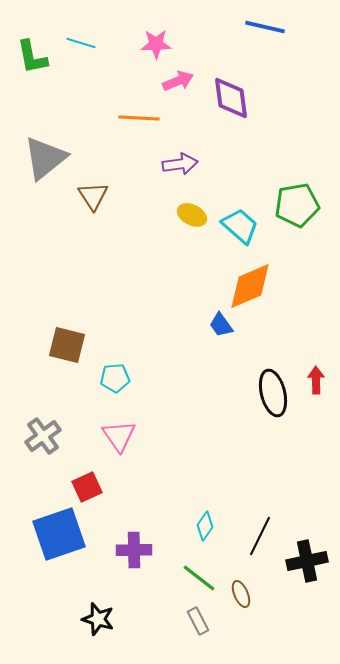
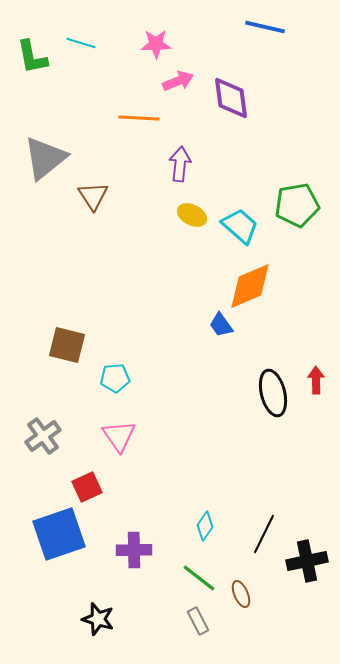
purple arrow: rotated 76 degrees counterclockwise
black line: moved 4 px right, 2 px up
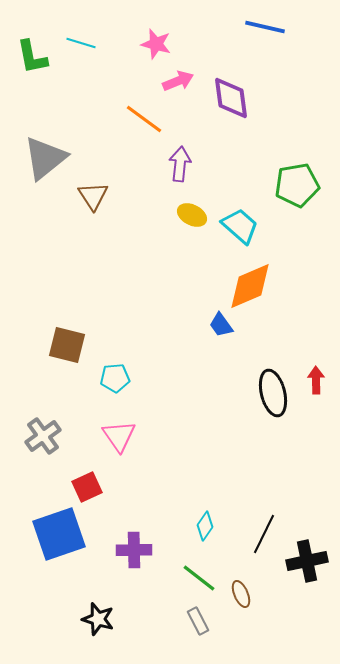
pink star: rotated 16 degrees clockwise
orange line: moved 5 px right, 1 px down; rotated 33 degrees clockwise
green pentagon: moved 20 px up
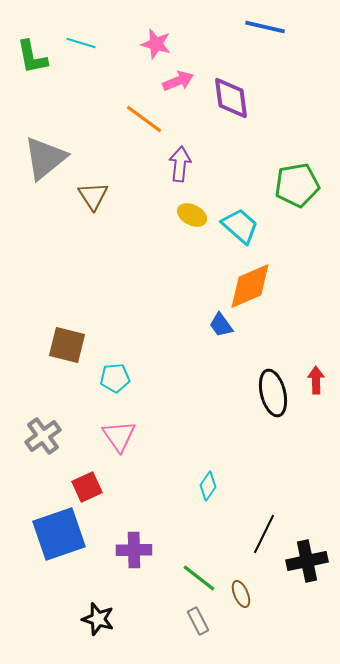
cyan diamond: moved 3 px right, 40 px up
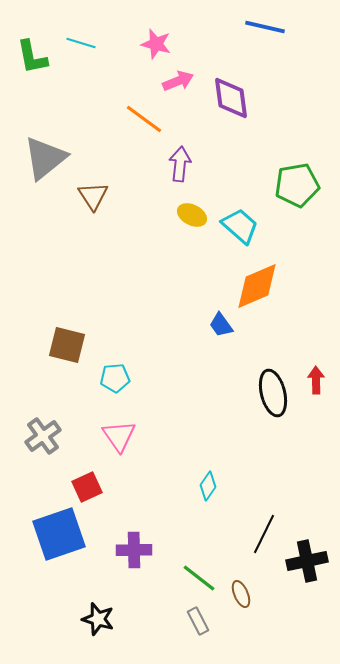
orange diamond: moved 7 px right
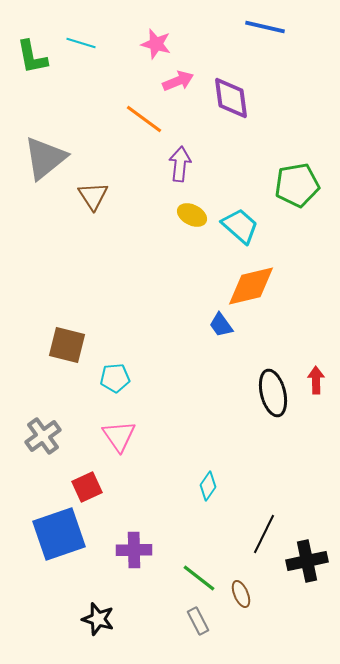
orange diamond: moved 6 px left; rotated 10 degrees clockwise
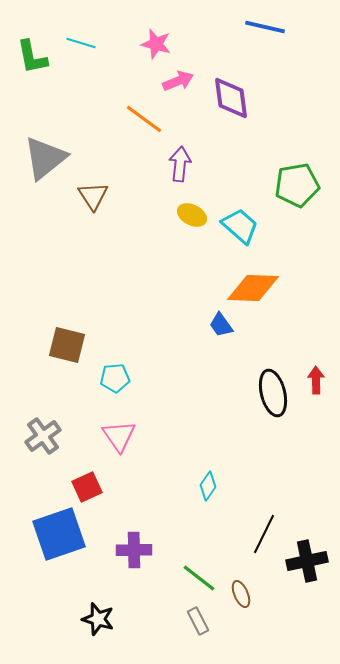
orange diamond: moved 2 px right, 2 px down; rotated 16 degrees clockwise
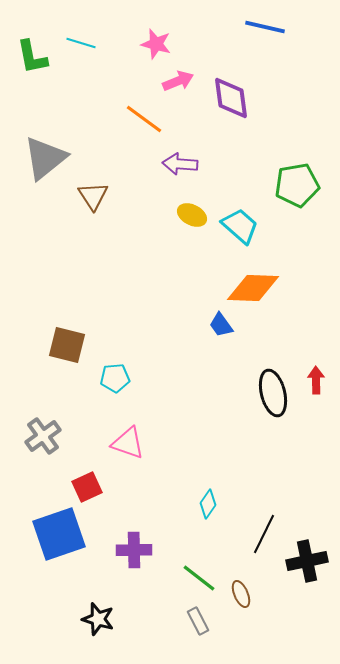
purple arrow: rotated 92 degrees counterclockwise
pink triangle: moved 9 px right, 7 px down; rotated 36 degrees counterclockwise
cyan diamond: moved 18 px down
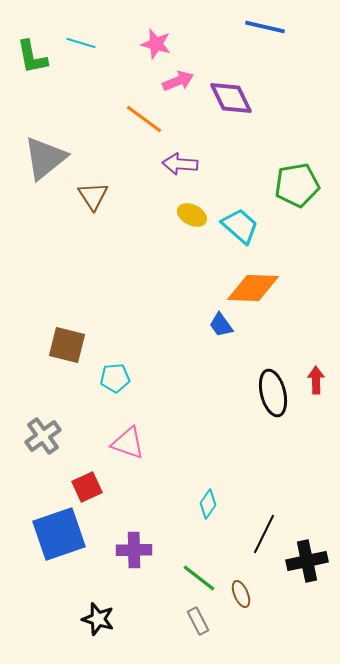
purple diamond: rotated 18 degrees counterclockwise
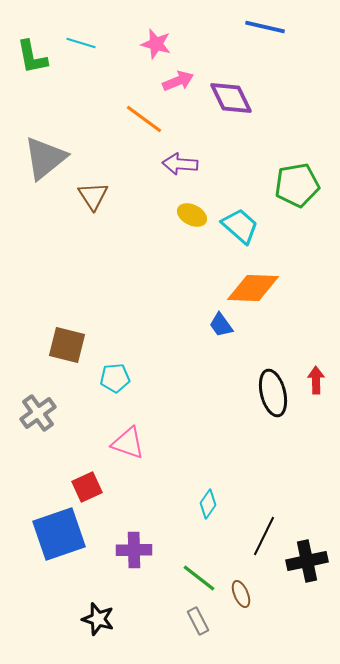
gray cross: moved 5 px left, 23 px up
black line: moved 2 px down
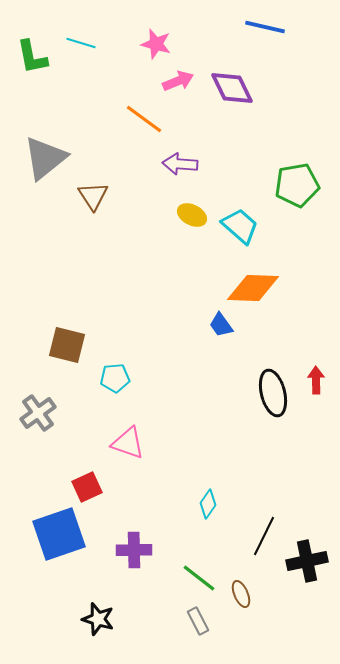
purple diamond: moved 1 px right, 10 px up
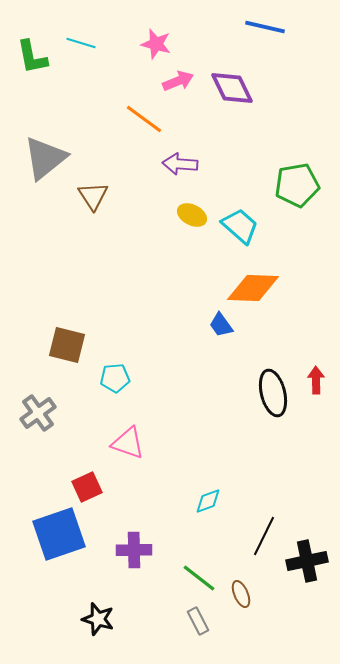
cyan diamond: moved 3 px up; rotated 36 degrees clockwise
